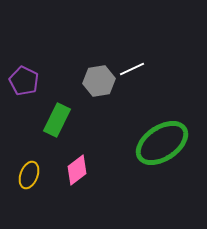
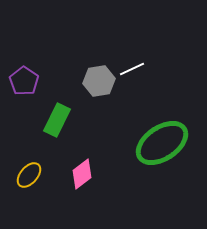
purple pentagon: rotated 8 degrees clockwise
pink diamond: moved 5 px right, 4 px down
yellow ellipse: rotated 20 degrees clockwise
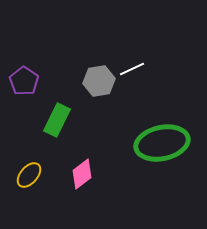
green ellipse: rotated 22 degrees clockwise
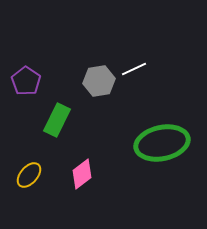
white line: moved 2 px right
purple pentagon: moved 2 px right
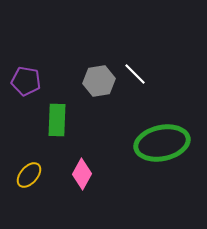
white line: moved 1 px right, 5 px down; rotated 70 degrees clockwise
purple pentagon: rotated 24 degrees counterclockwise
green rectangle: rotated 24 degrees counterclockwise
pink diamond: rotated 24 degrees counterclockwise
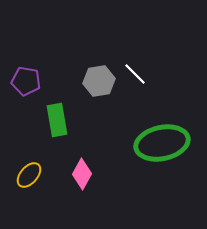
green rectangle: rotated 12 degrees counterclockwise
